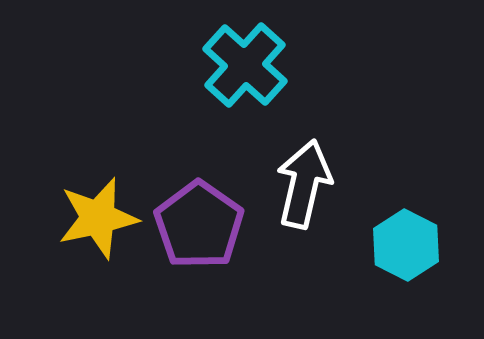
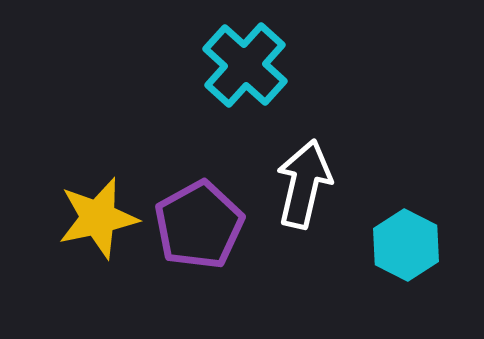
purple pentagon: rotated 8 degrees clockwise
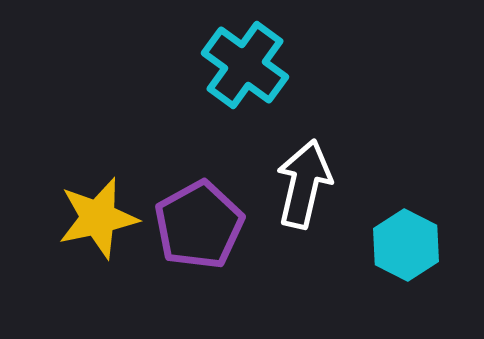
cyan cross: rotated 6 degrees counterclockwise
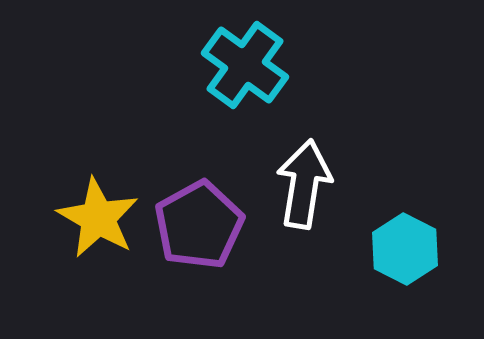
white arrow: rotated 4 degrees counterclockwise
yellow star: rotated 30 degrees counterclockwise
cyan hexagon: moved 1 px left, 4 px down
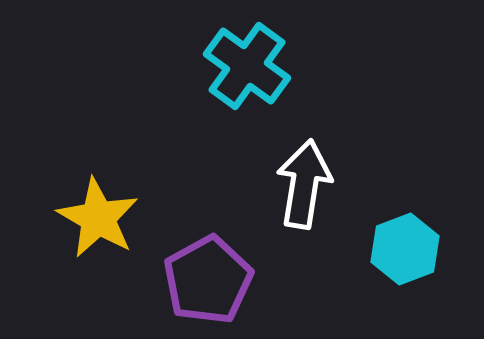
cyan cross: moved 2 px right, 1 px down
purple pentagon: moved 9 px right, 55 px down
cyan hexagon: rotated 12 degrees clockwise
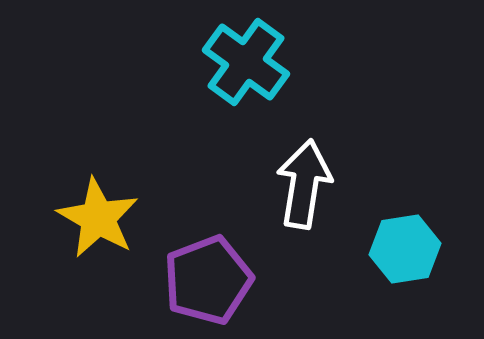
cyan cross: moved 1 px left, 4 px up
cyan hexagon: rotated 12 degrees clockwise
purple pentagon: rotated 8 degrees clockwise
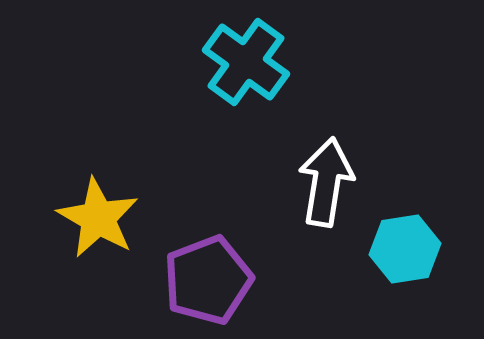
white arrow: moved 22 px right, 2 px up
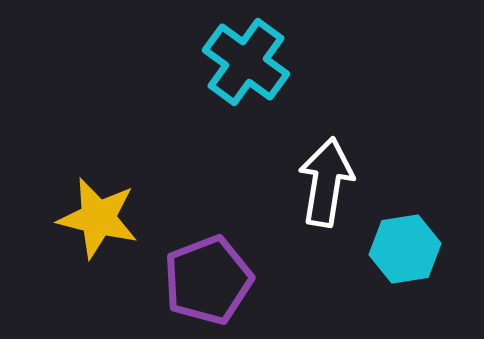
yellow star: rotated 16 degrees counterclockwise
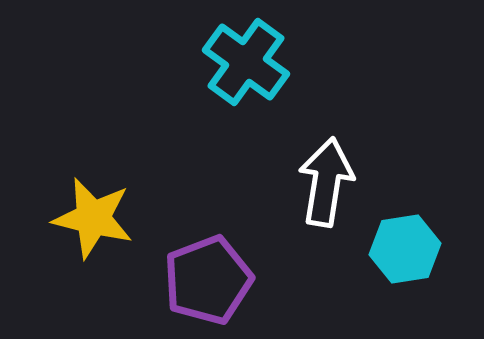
yellow star: moved 5 px left
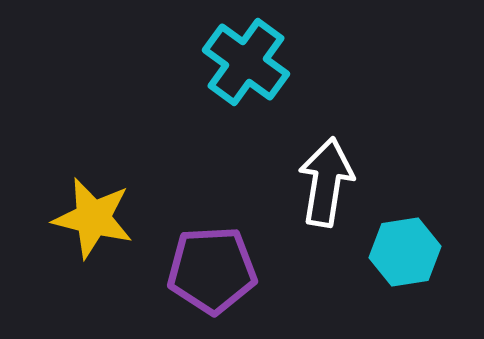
cyan hexagon: moved 3 px down
purple pentagon: moved 4 px right, 10 px up; rotated 18 degrees clockwise
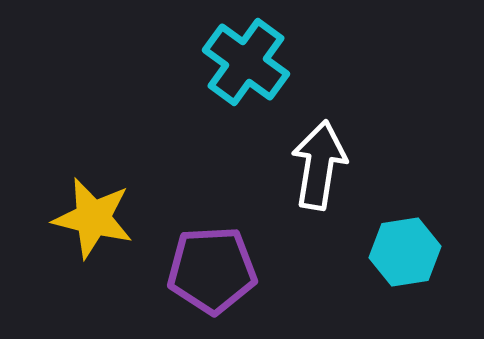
white arrow: moved 7 px left, 17 px up
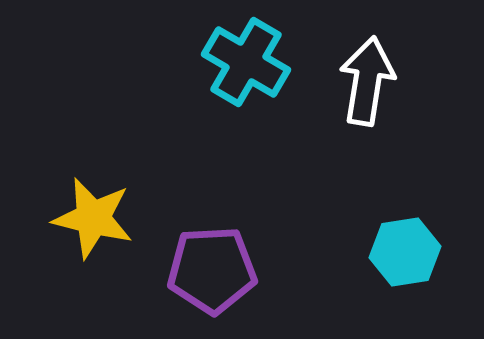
cyan cross: rotated 6 degrees counterclockwise
white arrow: moved 48 px right, 84 px up
